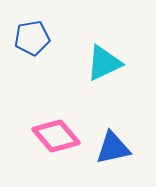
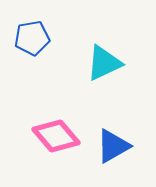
blue triangle: moved 2 px up; rotated 18 degrees counterclockwise
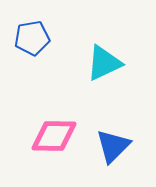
pink diamond: moved 2 px left; rotated 48 degrees counterclockwise
blue triangle: rotated 15 degrees counterclockwise
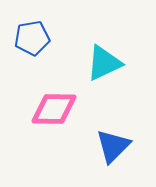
pink diamond: moved 27 px up
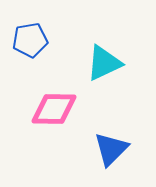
blue pentagon: moved 2 px left, 2 px down
blue triangle: moved 2 px left, 3 px down
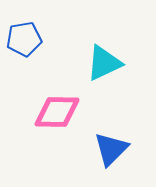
blue pentagon: moved 6 px left, 1 px up
pink diamond: moved 3 px right, 3 px down
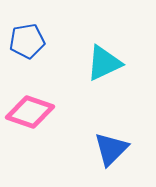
blue pentagon: moved 3 px right, 2 px down
pink diamond: moved 27 px left; rotated 18 degrees clockwise
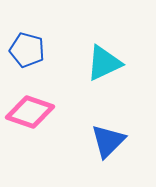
blue pentagon: moved 9 px down; rotated 24 degrees clockwise
blue triangle: moved 3 px left, 8 px up
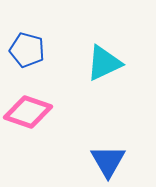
pink diamond: moved 2 px left
blue triangle: moved 20 px down; rotated 15 degrees counterclockwise
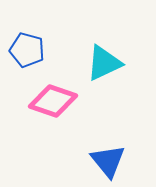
pink diamond: moved 25 px right, 11 px up
blue triangle: rotated 9 degrees counterclockwise
